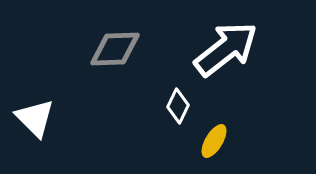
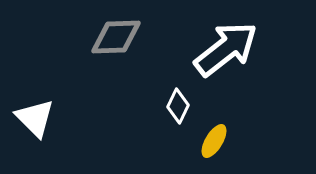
gray diamond: moved 1 px right, 12 px up
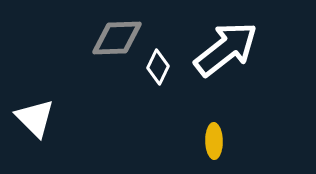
gray diamond: moved 1 px right, 1 px down
white diamond: moved 20 px left, 39 px up
yellow ellipse: rotated 32 degrees counterclockwise
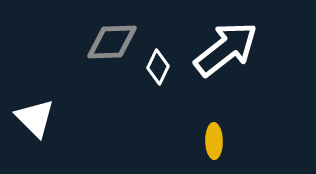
gray diamond: moved 5 px left, 4 px down
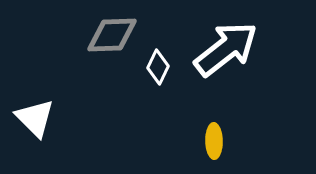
gray diamond: moved 7 px up
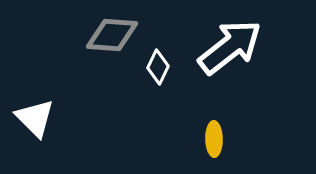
gray diamond: rotated 6 degrees clockwise
white arrow: moved 4 px right, 2 px up
yellow ellipse: moved 2 px up
